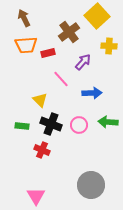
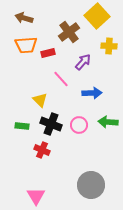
brown arrow: rotated 48 degrees counterclockwise
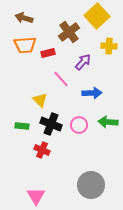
orange trapezoid: moved 1 px left
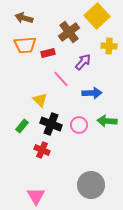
green arrow: moved 1 px left, 1 px up
green rectangle: rotated 56 degrees counterclockwise
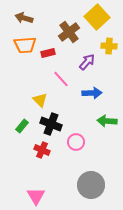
yellow square: moved 1 px down
purple arrow: moved 4 px right
pink circle: moved 3 px left, 17 px down
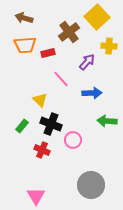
pink circle: moved 3 px left, 2 px up
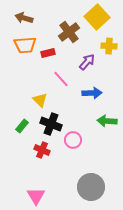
gray circle: moved 2 px down
